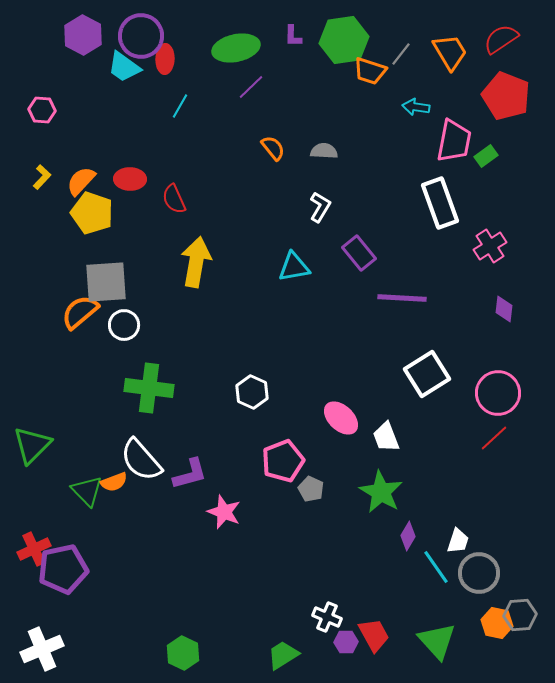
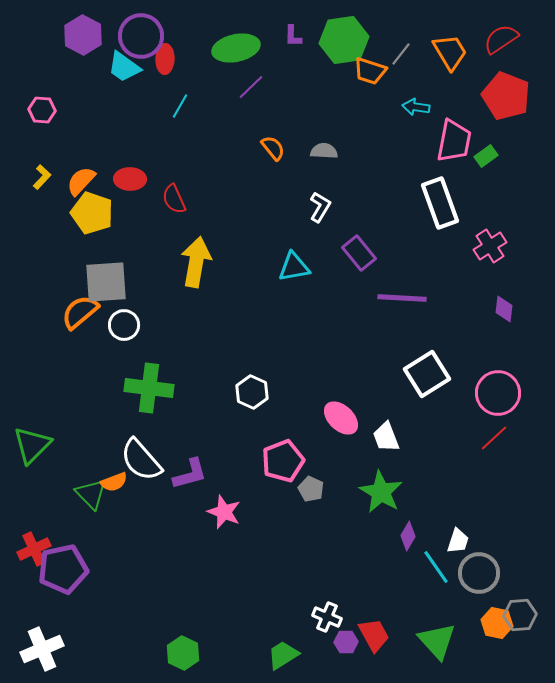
green triangle at (87, 491): moved 4 px right, 3 px down
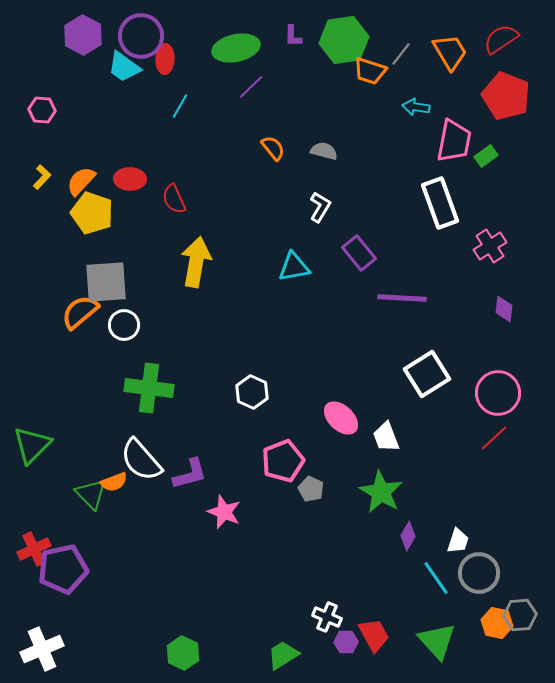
gray semicircle at (324, 151): rotated 12 degrees clockwise
cyan line at (436, 567): moved 11 px down
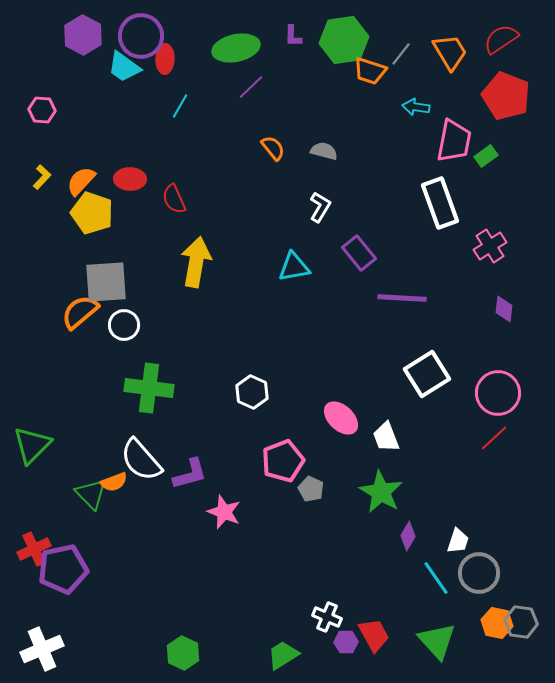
gray hexagon at (520, 615): moved 1 px right, 7 px down; rotated 12 degrees clockwise
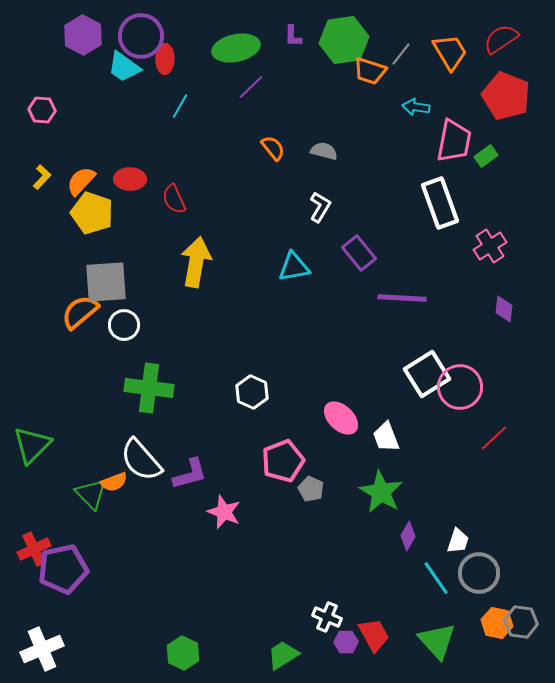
pink circle at (498, 393): moved 38 px left, 6 px up
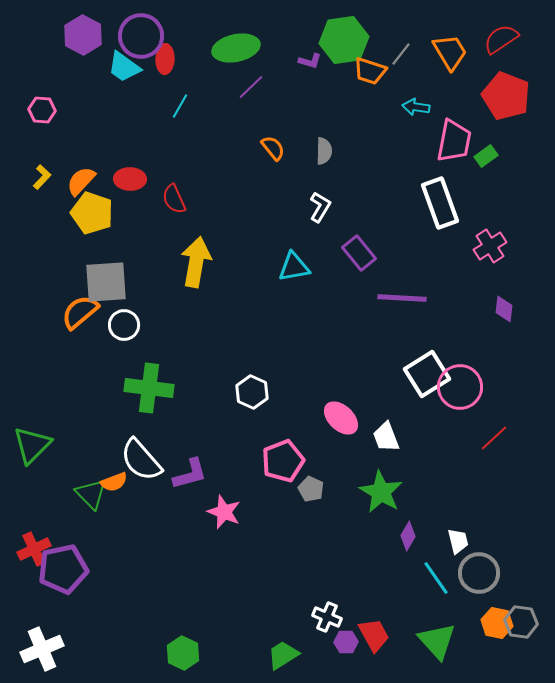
purple L-shape at (293, 36): moved 17 px right, 25 px down; rotated 75 degrees counterclockwise
gray semicircle at (324, 151): rotated 76 degrees clockwise
white trapezoid at (458, 541): rotated 32 degrees counterclockwise
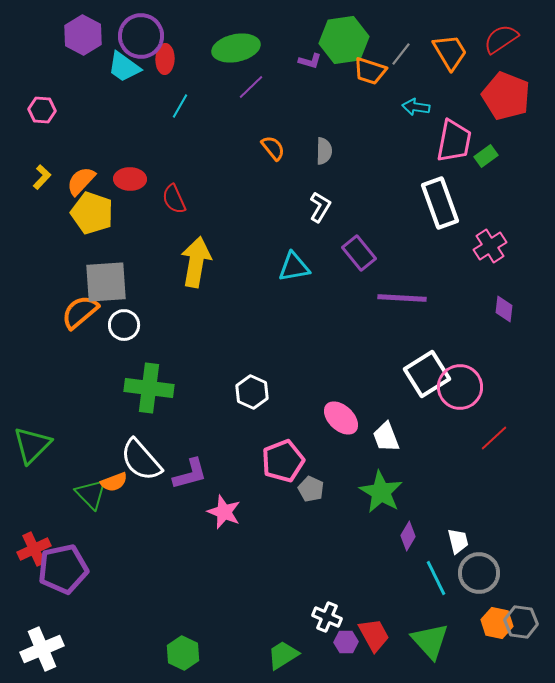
cyan line at (436, 578): rotated 9 degrees clockwise
green triangle at (437, 641): moved 7 px left
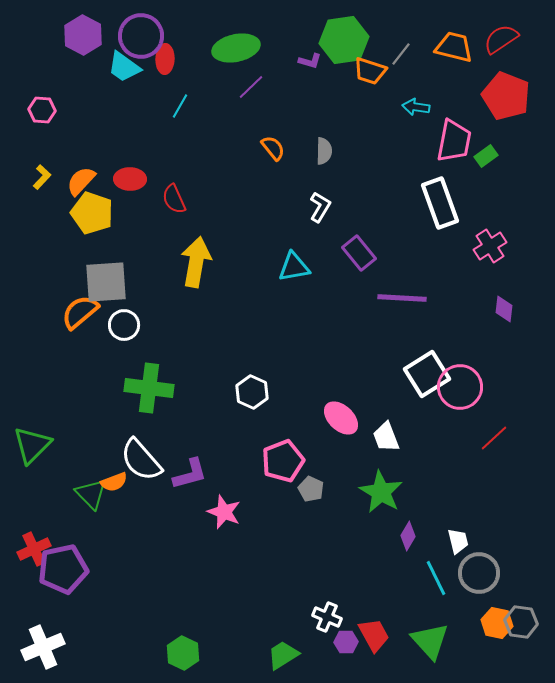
orange trapezoid at (450, 52): moved 4 px right, 5 px up; rotated 45 degrees counterclockwise
white cross at (42, 649): moved 1 px right, 2 px up
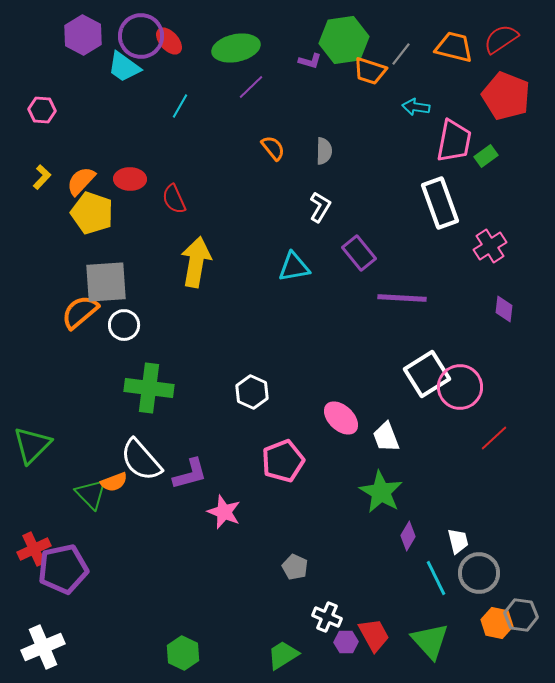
red ellipse at (165, 59): moved 4 px right, 18 px up; rotated 44 degrees counterclockwise
gray pentagon at (311, 489): moved 16 px left, 78 px down
gray hexagon at (521, 622): moved 7 px up
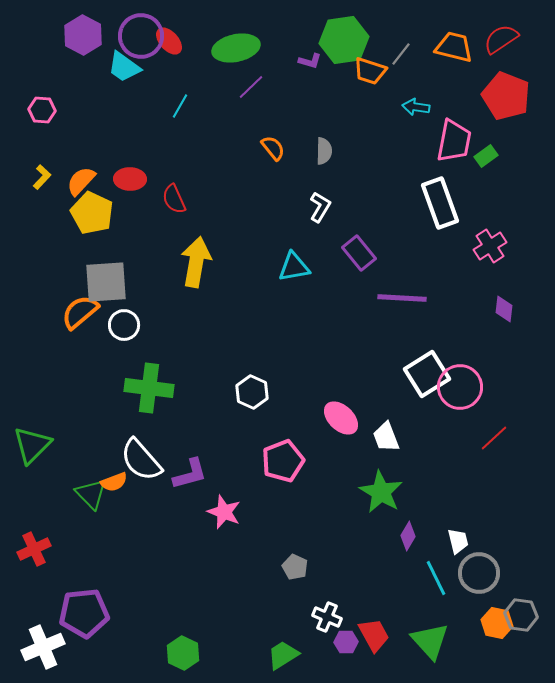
yellow pentagon at (92, 213): rotated 6 degrees clockwise
purple pentagon at (63, 569): moved 21 px right, 44 px down; rotated 6 degrees clockwise
